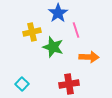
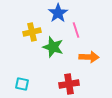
cyan square: rotated 32 degrees counterclockwise
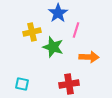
pink line: rotated 35 degrees clockwise
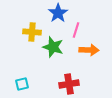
yellow cross: rotated 18 degrees clockwise
orange arrow: moved 7 px up
cyan square: rotated 24 degrees counterclockwise
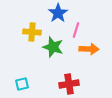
orange arrow: moved 1 px up
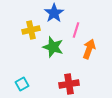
blue star: moved 4 px left
yellow cross: moved 1 px left, 2 px up; rotated 18 degrees counterclockwise
orange arrow: rotated 72 degrees counterclockwise
cyan square: rotated 16 degrees counterclockwise
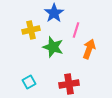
cyan square: moved 7 px right, 2 px up
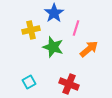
pink line: moved 2 px up
orange arrow: rotated 30 degrees clockwise
red cross: rotated 30 degrees clockwise
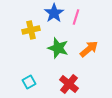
pink line: moved 11 px up
green star: moved 5 px right, 1 px down
red cross: rotated 18 degrees clockwise
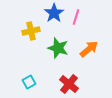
yellow cross: moved 1 px down
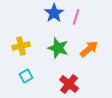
yellow cross: moved 10 px left, 15 px down
cyan square: moved 3 px left, 6 px up
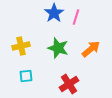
orange arrow: moved 2 px right
cyan square: rotated 24 degrees clockwise
red cross: rotated 18 degrees clockwise
